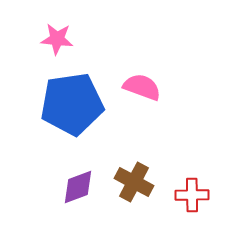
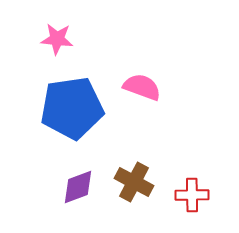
blue pentagon: moved 4 px down
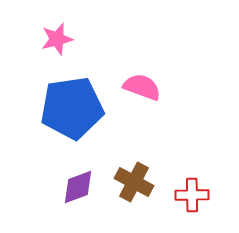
pink star: rotated 20 degrees counterclockwise
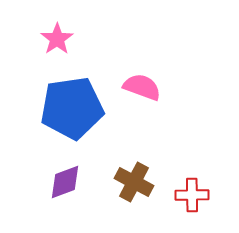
pink star: rotated 20 degrees counterclockwise
purple diamond: moved 13 px left, 5 px up
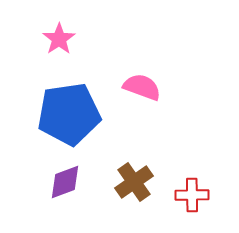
pink star: moved 2 px right
blue pentagon: moved 3 px left, 6 px down
brown cross: rotated 27 degrees clockwise
